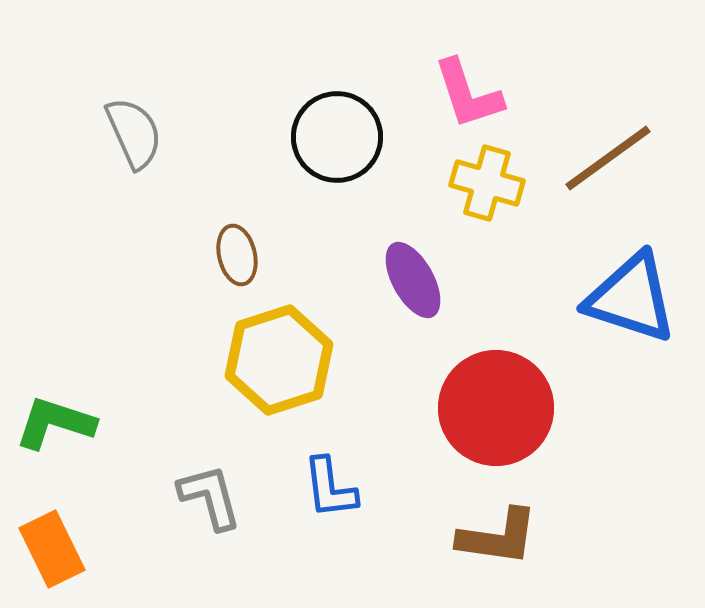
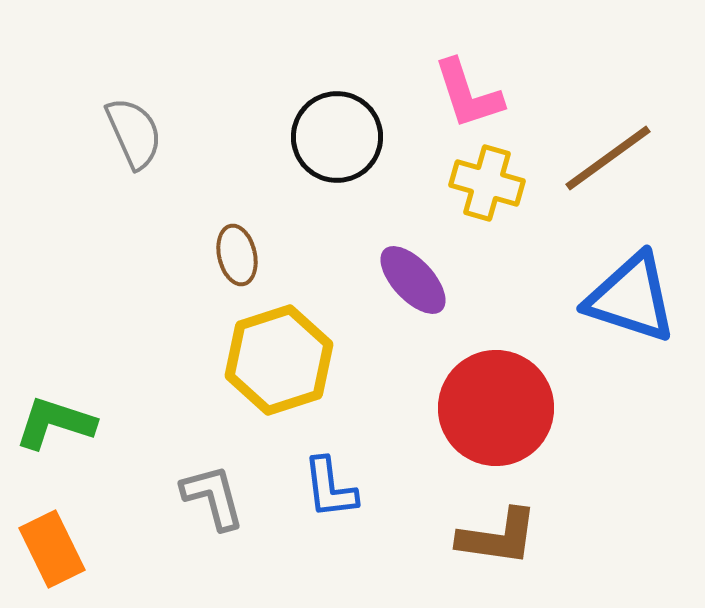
purple ellipse: rotated 14 degrees counterclockwise
gray L-shape: moved 3 px right
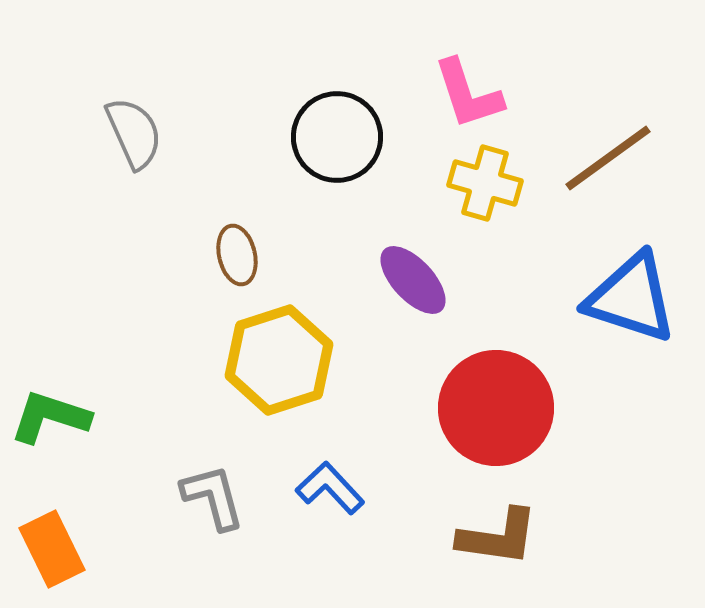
yellow cross: moved 2 px left
green L-shape: moved 5 px left, 6 px up
blue L-shape: rotated 144 degrees clockwise
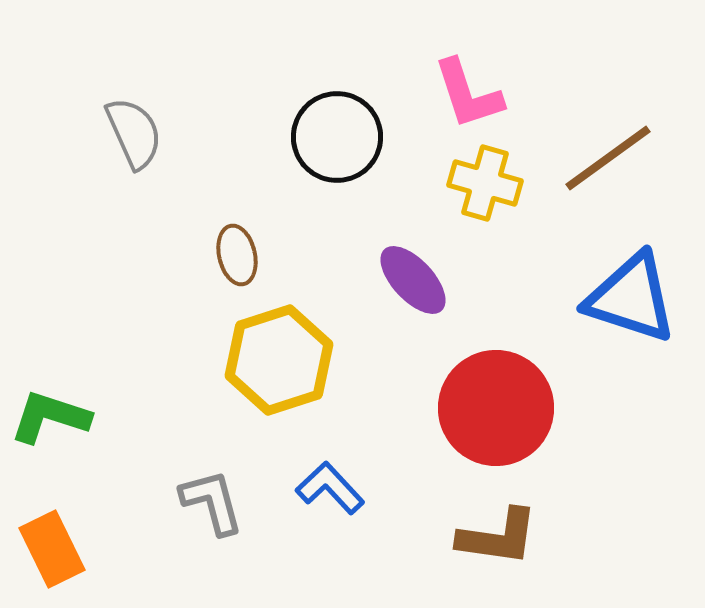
gray L-shape: moved 1 px left, 5 px down
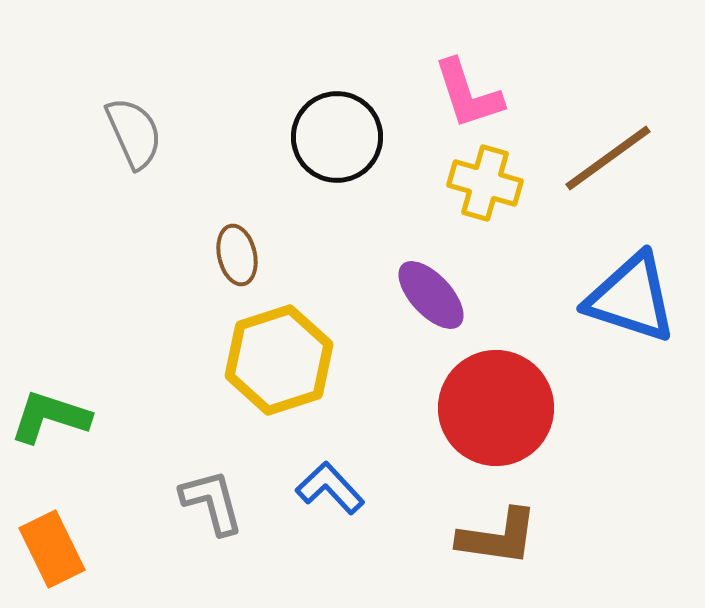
purple ellipse: moved 18 px right, 15 px down
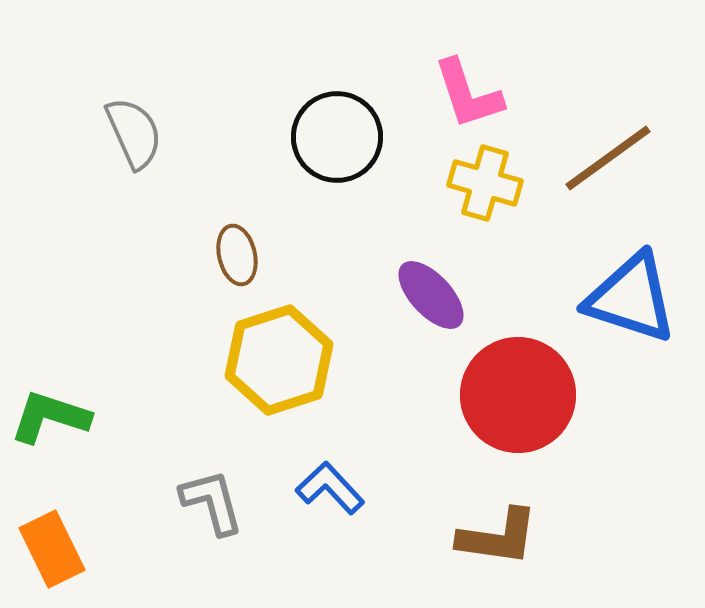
red circle: moved 22 px right, 13 px up
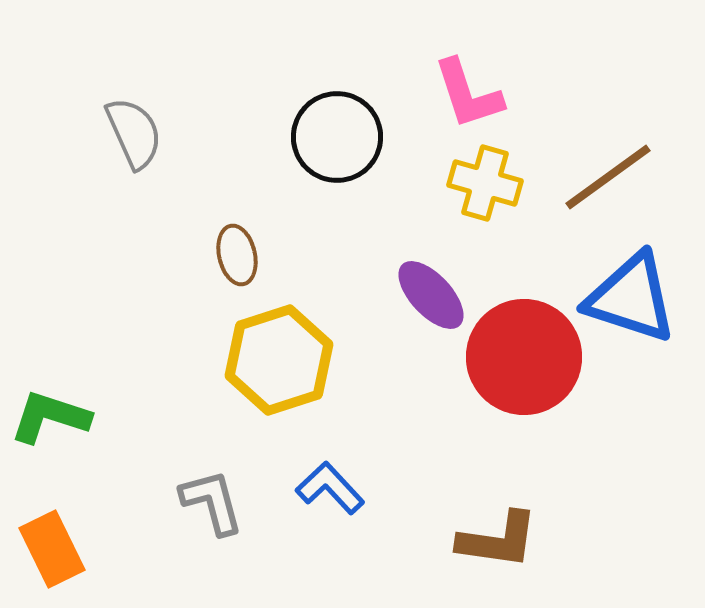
brown line: moved 19 px down
red circle: moved 6 px right, 38 px up
brown L-shape: moved 3 px down
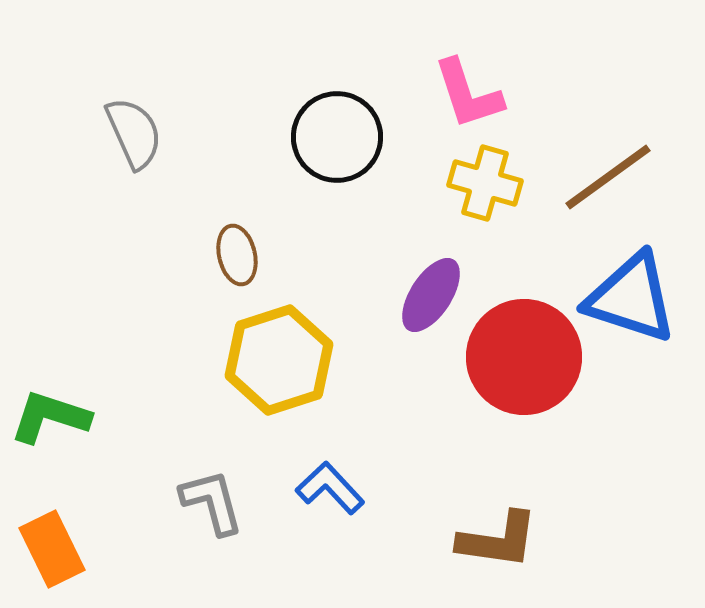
purple ellipse: rotated 76 degrees clockwise
